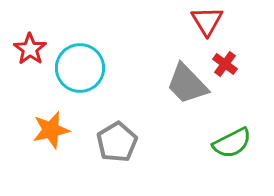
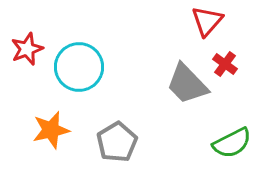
red triangle: rotated 12 degrees clockwise
red star: moved 3 px left; rotated 16 degrees clockwise
cyan circle: moved 1 px left, 1 px up
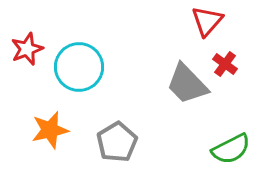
orange star: moved 1 px left
green semicircle: moved 1 px left, 6 px down
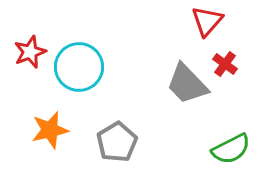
red star: moved 3 px right, 3 px down
